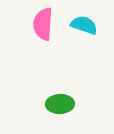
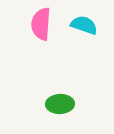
pink semicircle: moved 2 px left
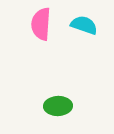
green ellipse: moved 2 px left, 2 px down
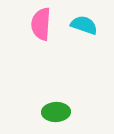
green ellipse: moved 2 px left, 6 px down
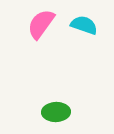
pink semicircle: rotated 32 degrees clockwise
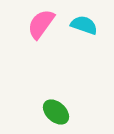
green ellipse: rotated 44 degrees clockwise
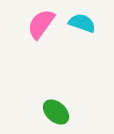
cyan semicircle: moved 2 px left, 2 px up
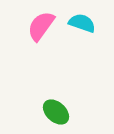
pink semicircle: moved 2 px down
